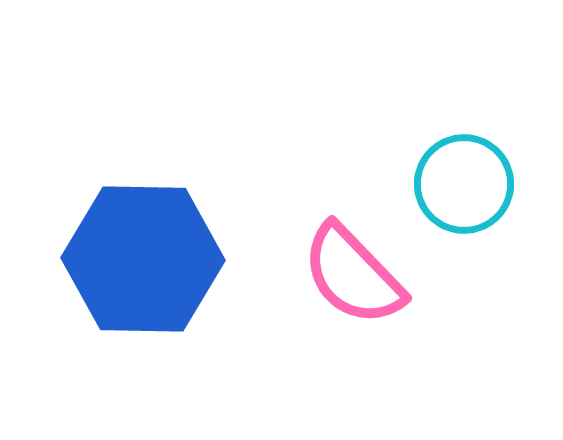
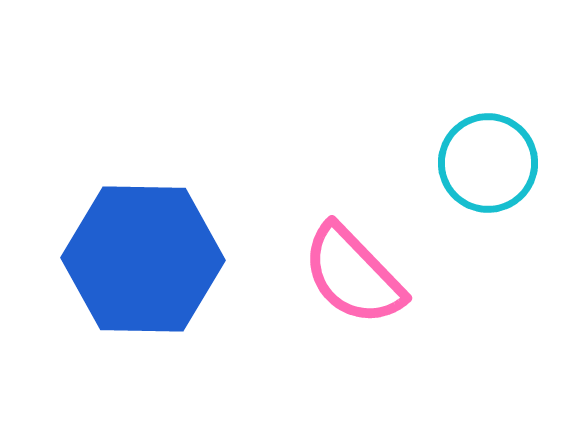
cyan circle: moved 24 px right, 21 px up
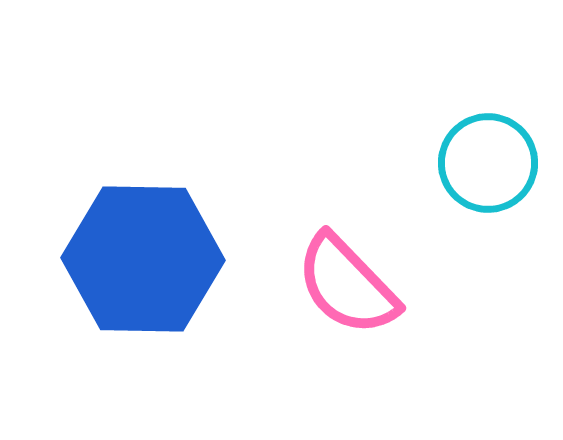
pink semicircle: moved 6 px left, 10 px down
